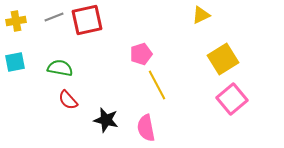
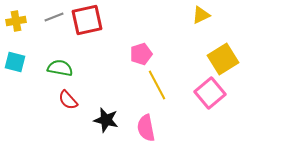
cyan square: rotated 25 degrees clockwise
pink square: moved 22 px left, 6 px up
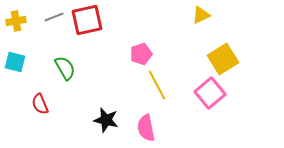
green semicircle: moved 5 px right; rotated 50 degrees clockwise
red semicircle: moved 28 px left, 4 px down; rotated 20 degrees clockwise
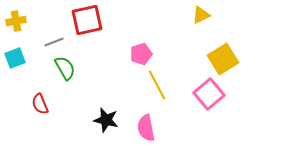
gray line: moved 25 px down
cyan square: moved 4 px up; rotated 35 degrees counterclockwise
pink square: moved 1 px left, 1 px down
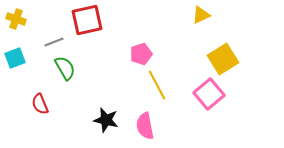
yellow cross: moved 2 px up; rotated 30 degrees clockwise
pink semicircle: moved 1 px left, 2 px up
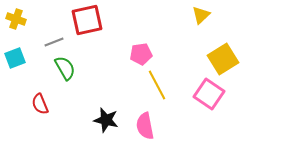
yellow triangle: rotated 18 degrees counterclockwise
pink pentagon: rotated 10 degrees clockwise
pink square: rotated 16 degrees counterclockwise
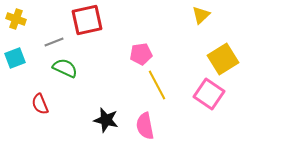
green semicircle: rotated 35 degrees counterclockwise
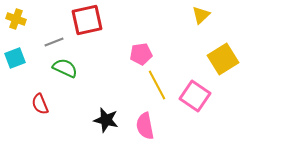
pink square: moved 14 px left, 2 px down
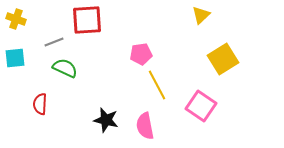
red square: rotated 8 degrees clockwise
cyan square: rotated 15 degrees clockwise
pink square: moved 6 px right, 10 px down
red semicircle: rotated 25 degrees clockwise
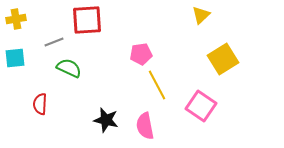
yellow cross: rotated 30 degrees counterclockwise
green semicircle: moved 4 px right
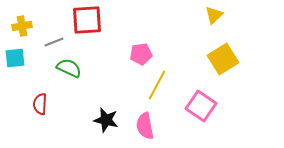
yellow triangle: moved 13 px right
yellow cross: moved 6 px right, 7 px down
yellow line: rotated 56 degrees clockwise
